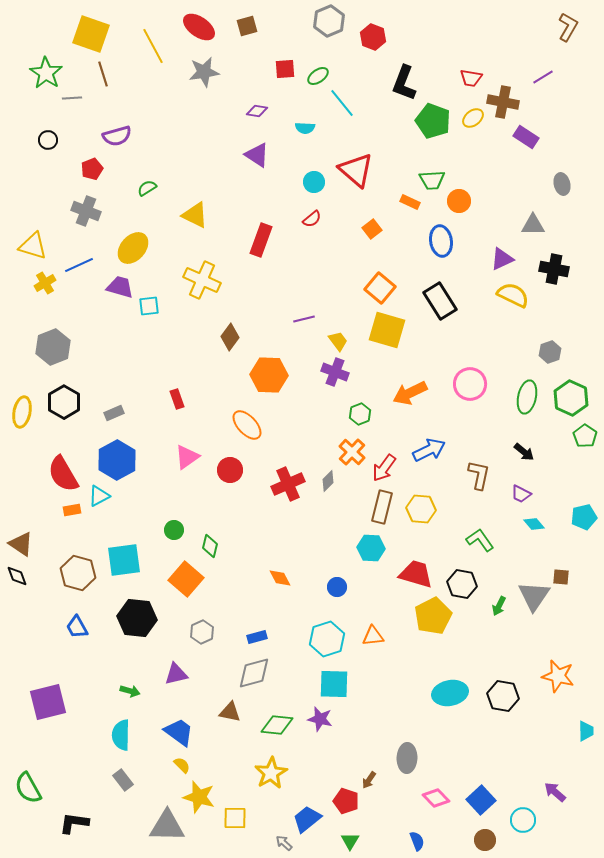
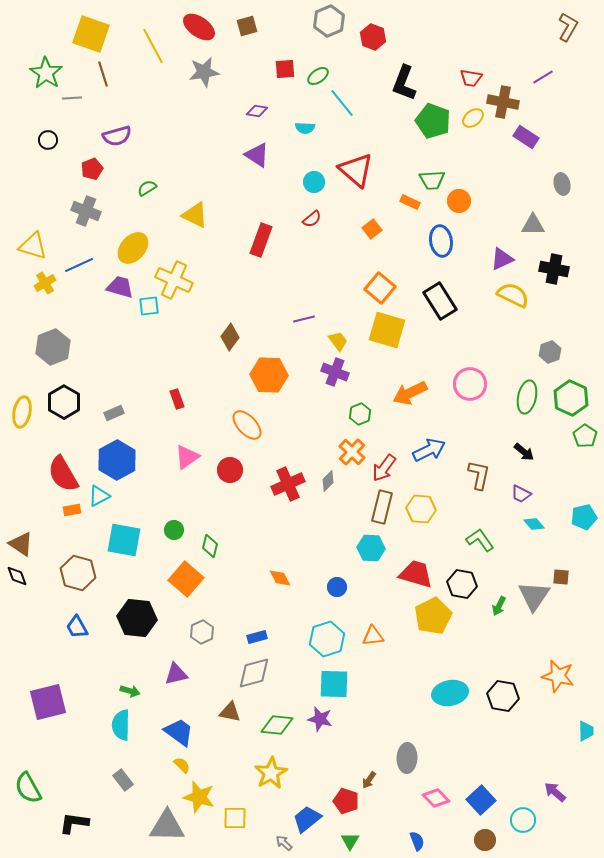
yellow cross at (202, 280): moved 28 px left
cyan square at (124, 560): moved 20 px up; rotated 18 degrees clockwise
cyan semicircle at (121, 735): moved 10 px up
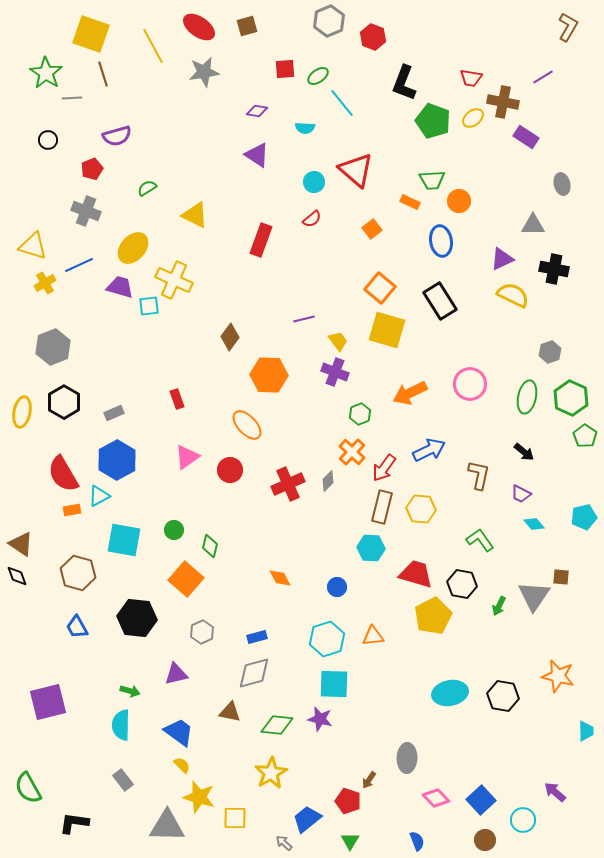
red pentagon at (346, 801): moved 2 px right
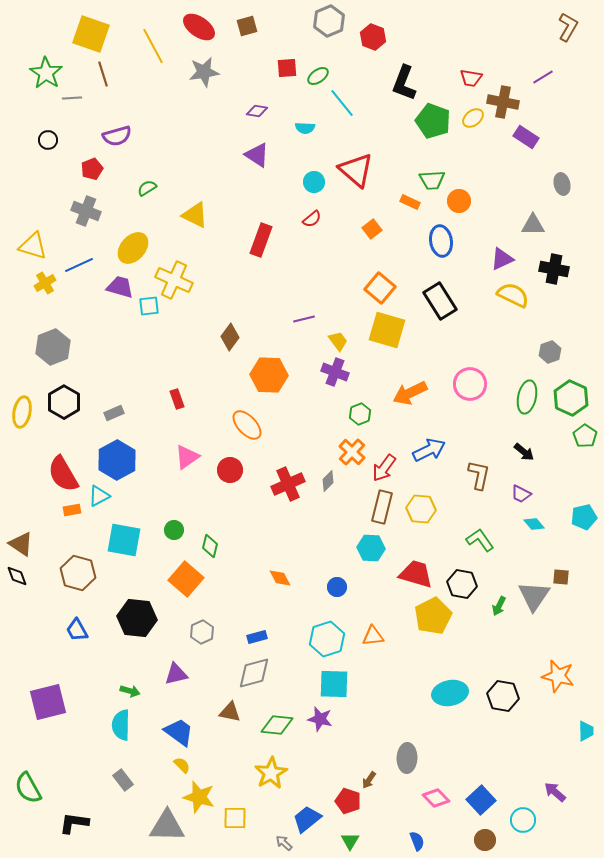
red square at (285, 69): moved 2 px right, 1 px up
blue trapezoid at (77, 627): moved 3 px down
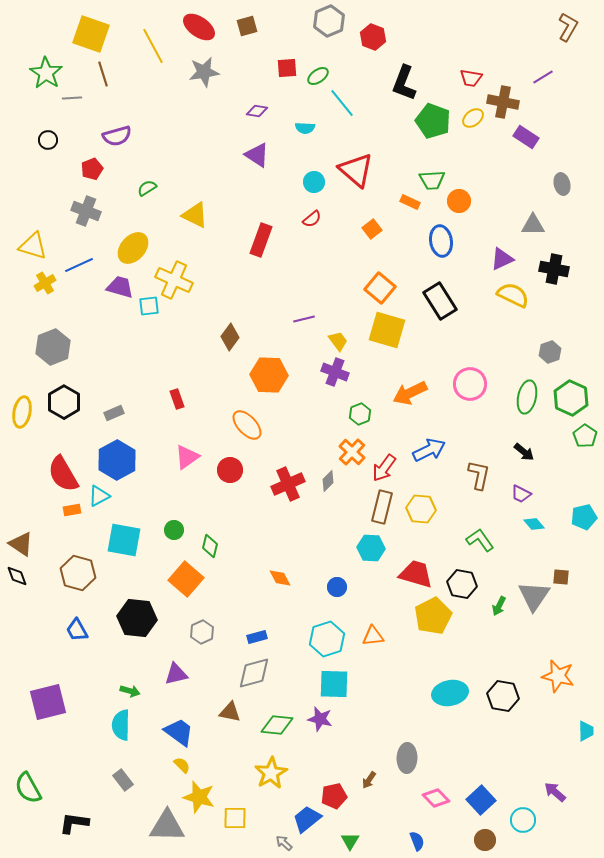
red pentagon at (348, 801): moved 14 px left, 5 px up; rotated 30 degrees counterclockwise
